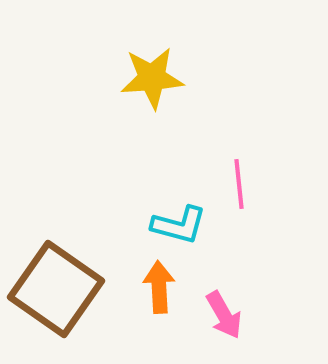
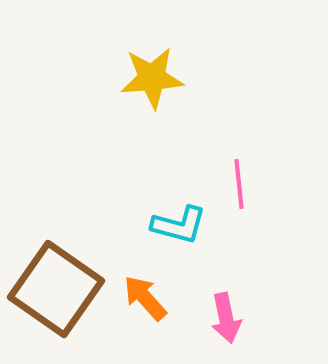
orange arrow: moved 14 px left, 11 px down; rotated 39 degrees counterclockwise
pink arrow: moved 2 px right, 3 px down; rotated 18 degrees clockwise
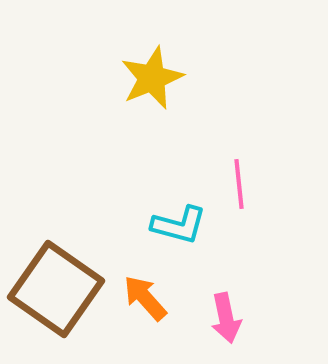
yellow star: rotated 18 degrees counterclockwise
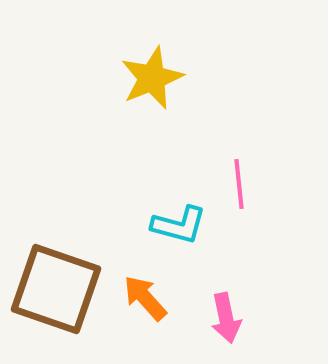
brown square: rotated 16 degrees counterclockwise
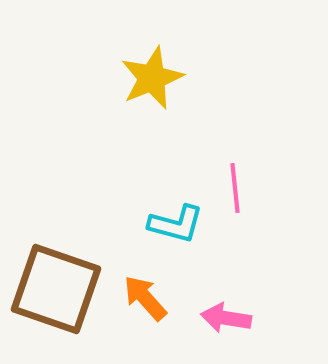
pink line: moved 4 px left, 4 px down
cyan L-shape: moved 3 px left, 1 px up
pink arrow: rotated 111 degrees clockwise
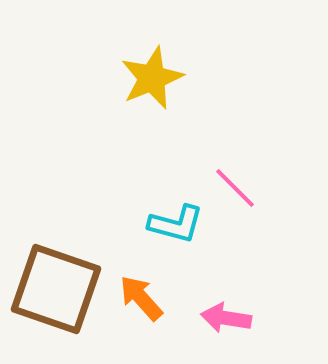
pink line: rotated 39 degrees counterclockwise
orange arrow: moved 4 px left
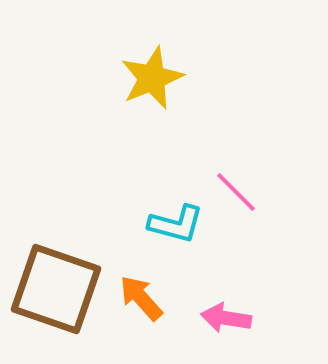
pink line: moved 1 px right, 4 px down
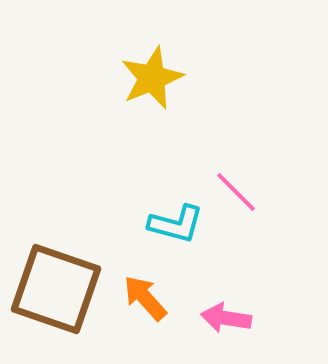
orange arrow: moved 4 px right
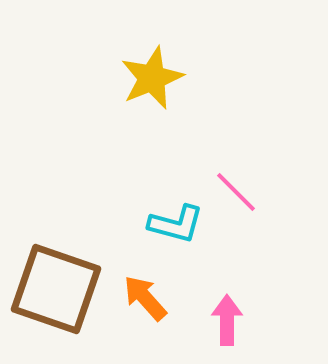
pink arrow: moved 1 px right, 2 px down; rotated 81 degrees clockwise
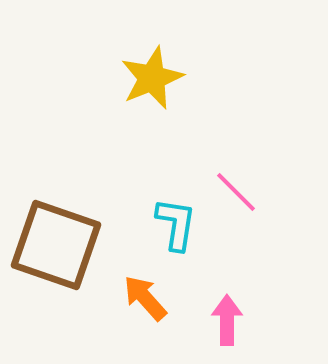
cyan L-shape: rotated 96 degrees counterclockwise
brown square: moved 44 px up
